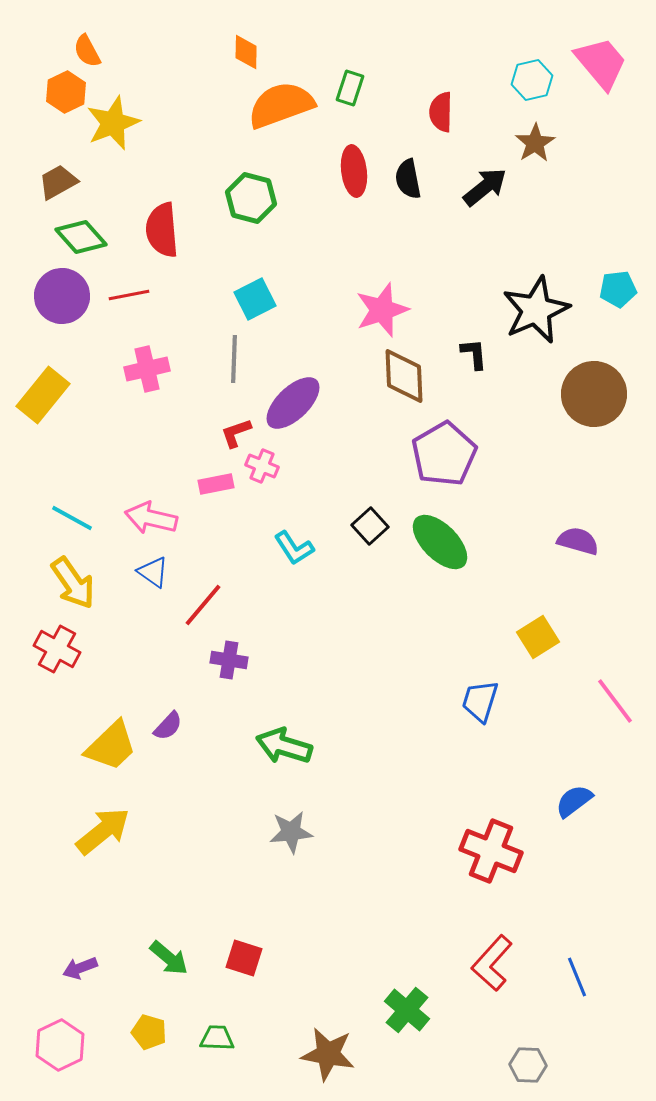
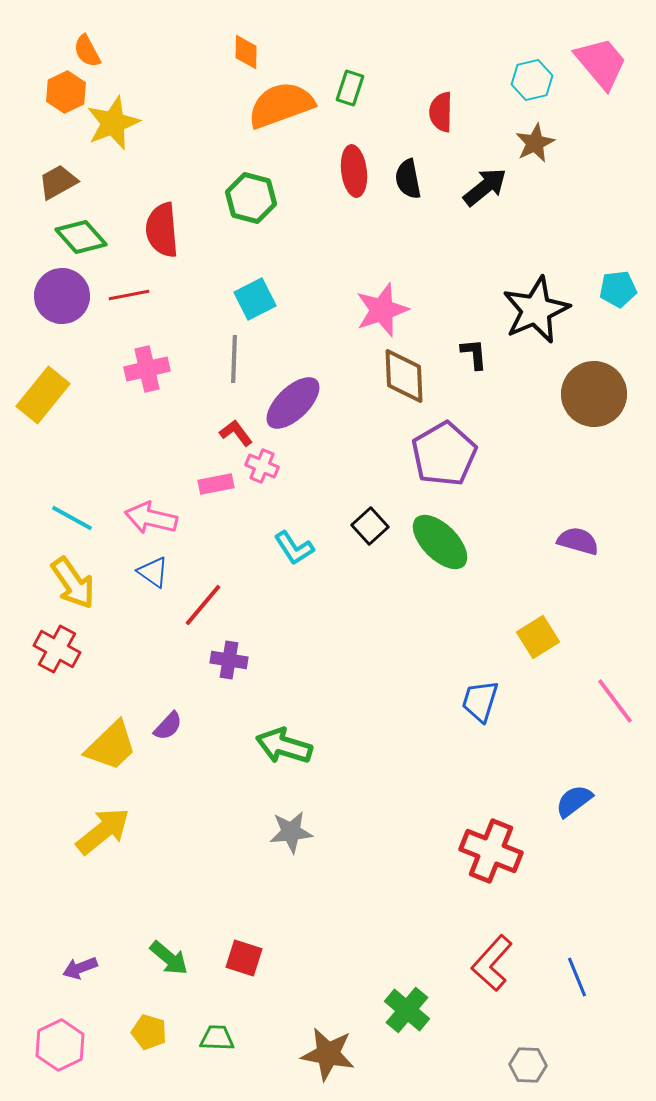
brown star at (535, 143): rotated 6 degrees clockwise
red L-shape at (236, 433): rotated 72 degrees clockwise
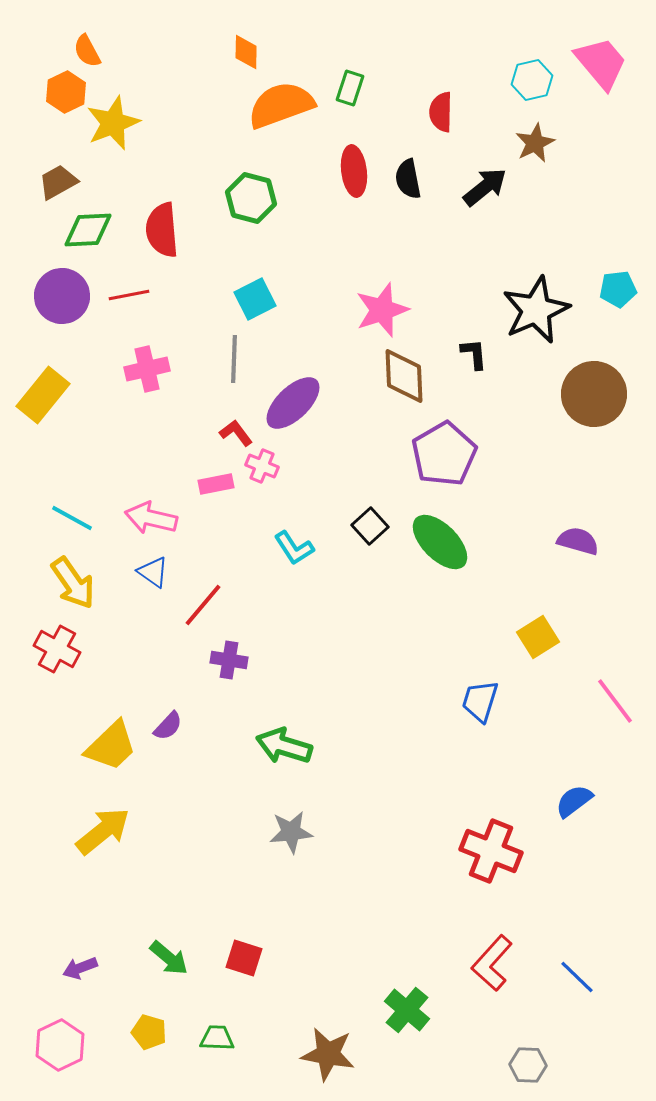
green diamond at (81, 237): moved 7 px right, 7 px up; rotated 51 degrees counterclockwise
blue line at (577, 977): rotated 24 degrees counterclockwise
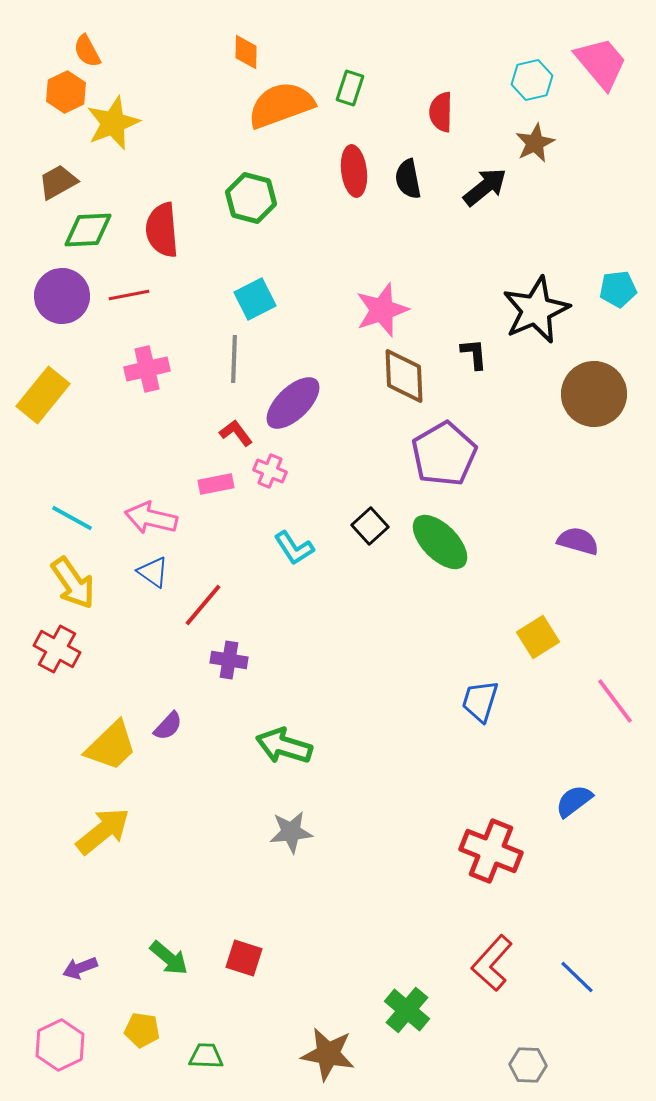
pink cross at (262, 466): moved 8 px right, 5 px down
yellow pentagon at (149, 1032): moved 7 px left, 2 px up; rotated 8 degrees counterclockwise
green trapezoid at (217, 1038): moved 11 px left, 18 px down
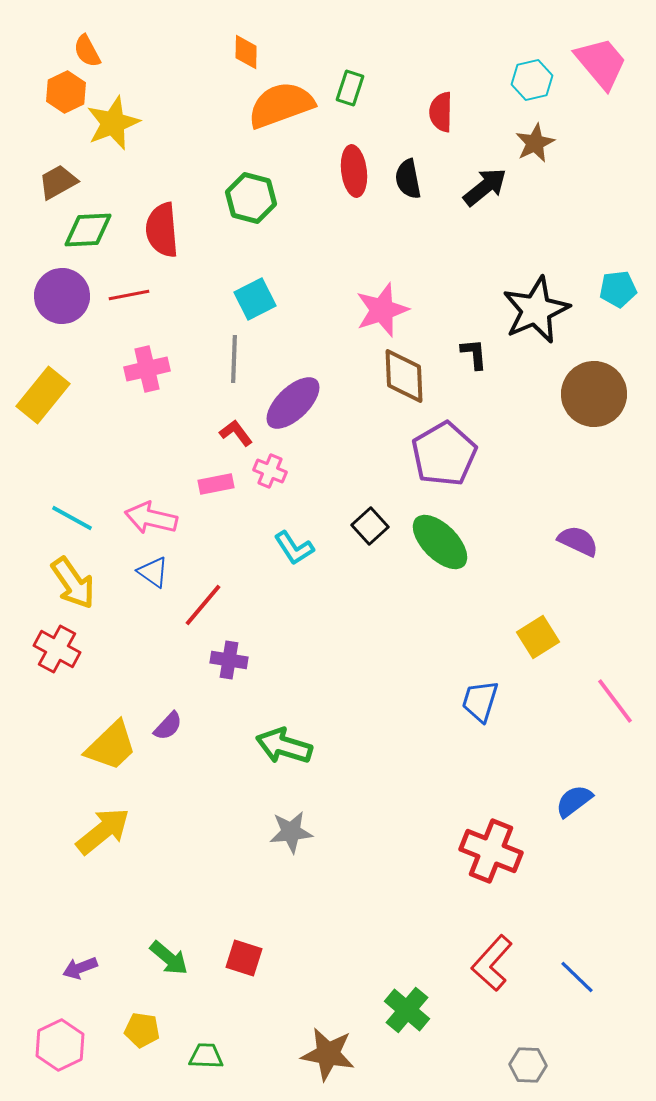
purple semicircle at (578, 541): rotated 9 degrees clockwise
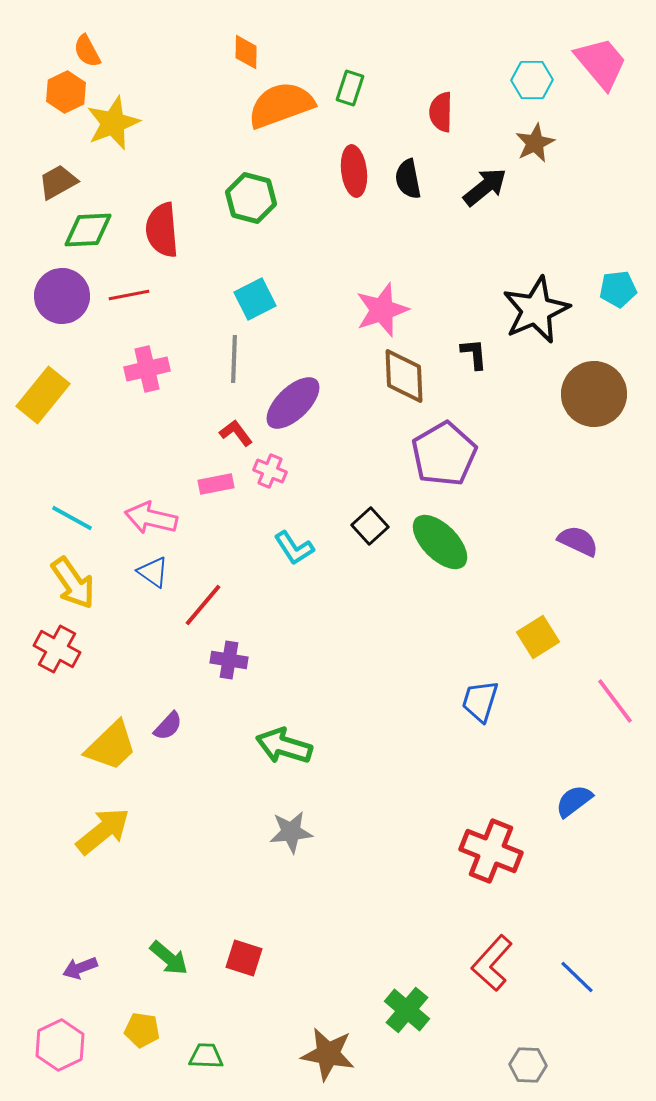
cyan hexagon at (532, 80): rotated 12 degrees clockwise
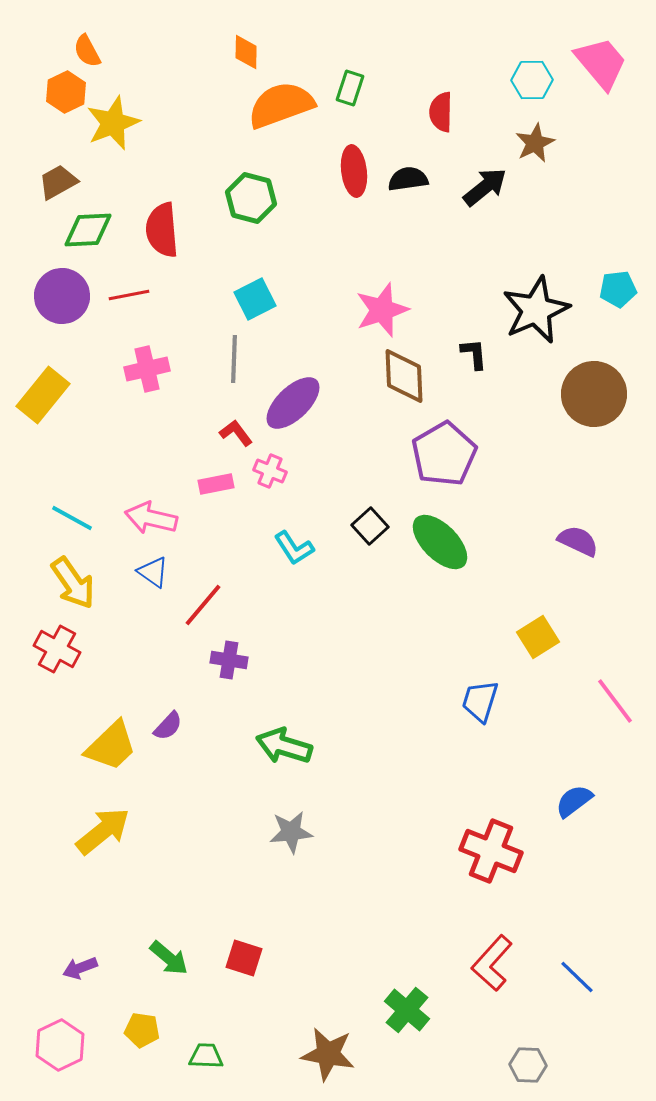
black semicircle at (408, 179): rotated 93 degrees clockwise
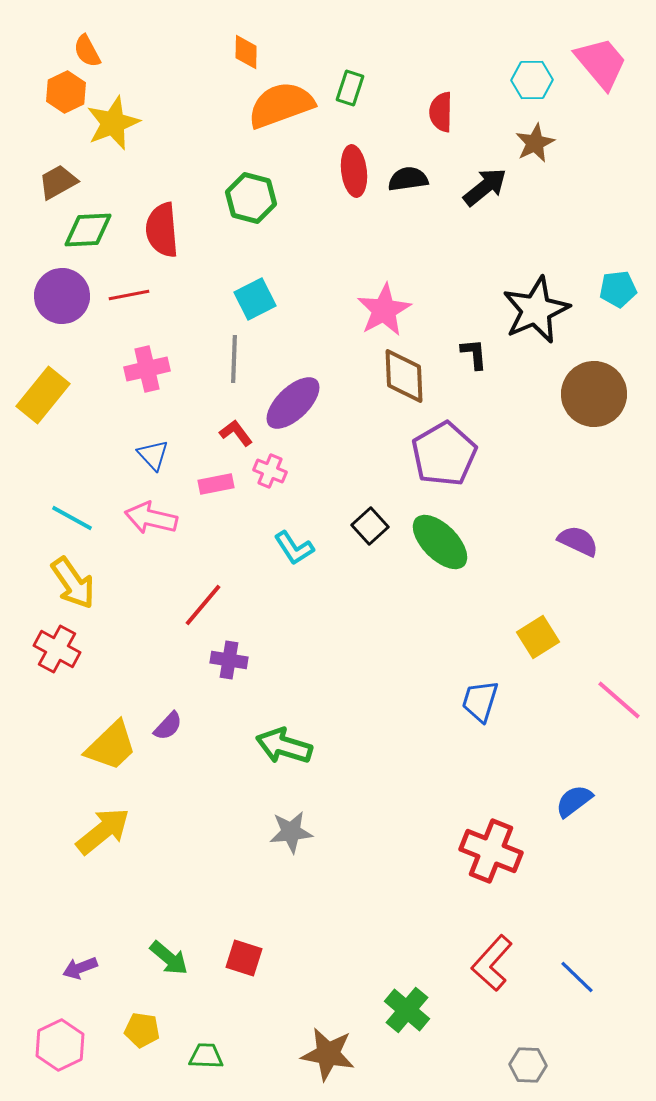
pink star at (382, 310): moved 2 px right; rotated 10 degrees counterclockwise
blue triangle at (153, 572): moved 117 px up; rotated 12 degrees clockwise
pink line at (615, 701): moved 4 px right, 1 px up; rotated 12 degrees counterclockwise
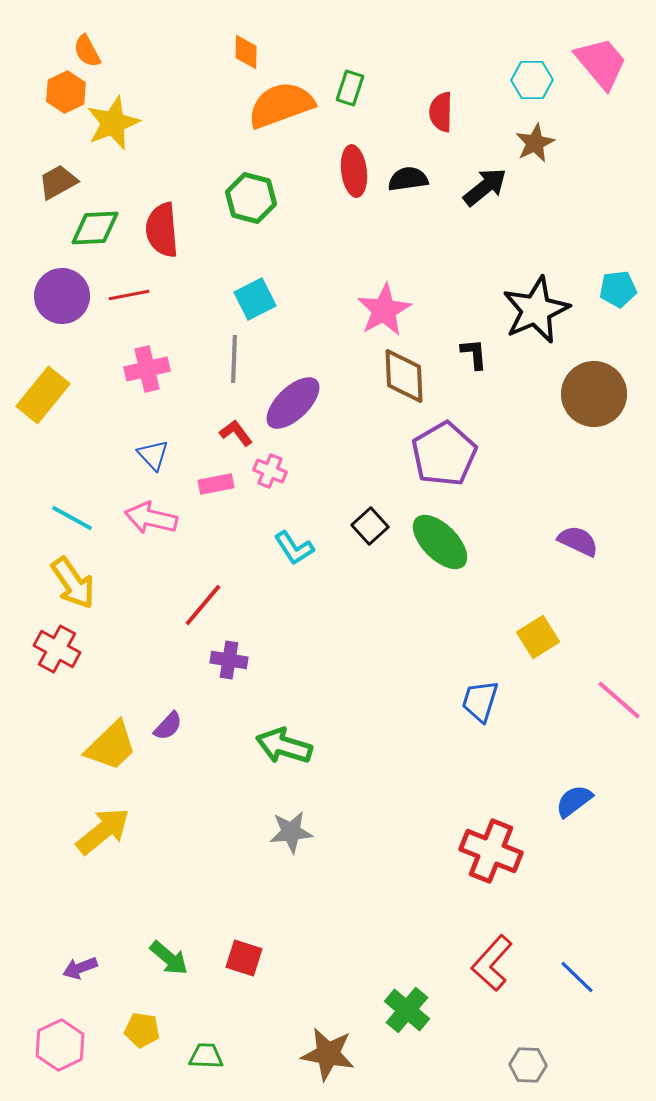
green diamond at (88, 230): moved 7 px right, 2 px up
